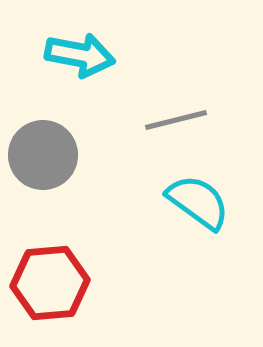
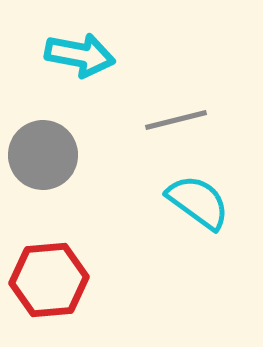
red hexagon: moved 1 px left, 3 px up
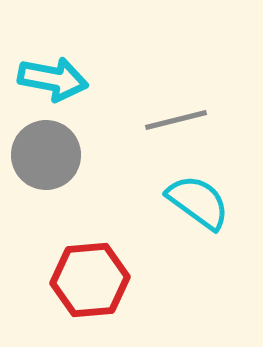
cyan arrow: moved 27 px left, 24 px down
gray circle: moved 3 px right
red hexagon: moved 41 px right
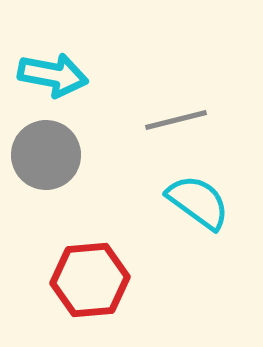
cyan arrow: moved 4 px up
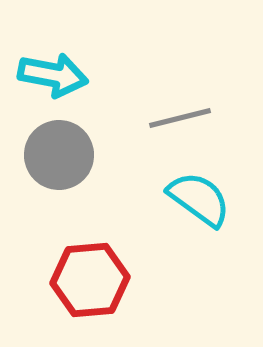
gray line: moved 4 px right, 2 px up
gray circle: moved 13 px right
cyan semicircle: moved 1 px right, 3 px up
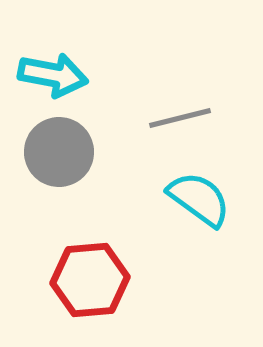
gray circle: moved 3 px up
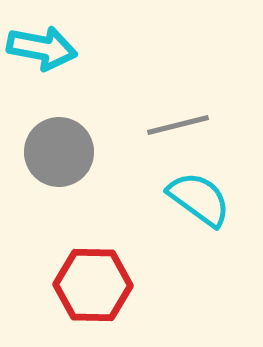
cyan arrow: moved 11 px left, 27 px up
gray line: moved 2 px left, 7 px down
red hexagon: moved 3 px right, 5 px down; rotated 6 degrees clockwise
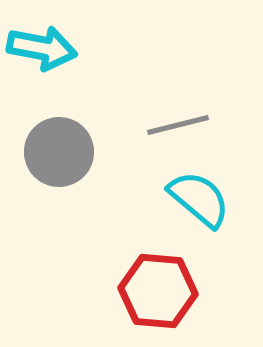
cyan semicircle: rotated 4 degrees clockwise
red hexagon: moved 65 px right, 6 px down; rotated 4 degrees clockwise
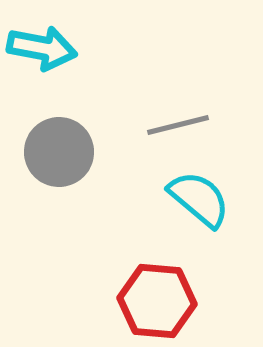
red hexagon: moved 1 px left, 10 px down
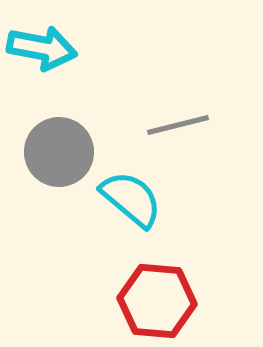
cyan semicircle: moved 68 px left
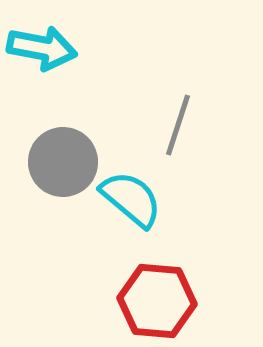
gray line: rotated 58 degrees counterclockwise
gray circle: moved 4 px right, 10 px down
